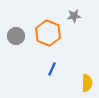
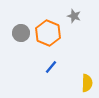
gray star: rotated 24 degrees clockwise
gray circle: moved 5 px right, 3 px up
blue line: moved 1 px left, 2 px up; rotated 16 degrees clockwise
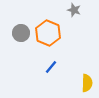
gray star: moved 6 px up
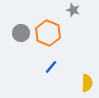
gray star: moved 1 px left
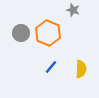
yellow semicircle: moved 6 px left, 14 px up
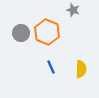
orange hexagon: moved 1 px left, 1 px up
blue line: rotated 64 degrees counterclockwise
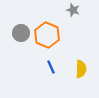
orange hexagon: moved 3 px down
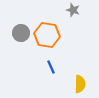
orange hexagon: rotated 15 degrees counterclockwise
yellow semicircle: moved 1 px left, 15 px down
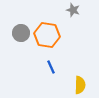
yellow semicircle: moved 1 px down
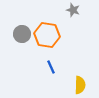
gray circle: moved 1 px right, 1 px down
